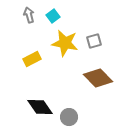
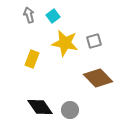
yellow rectangle: rotated 42 degrees counterclockwise
gray circle: moved 1 px right, 7 px up
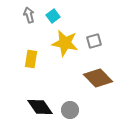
yellow rectangle: moved 1 px left; rotated 12 degrees counterclockwise
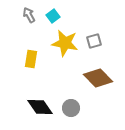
gray arrow: rotated 14 degrees counterclockwise
gray circle: moved 1 px right, 2 px up
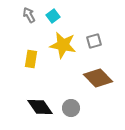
yellow star: moved 2 px left, 2 px down
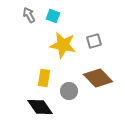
cyan square: rotated 32 degrees counterclockwise
yellow rectangle: moved 13 px right, 19 px down
gray circle: moved 2 px left, 17 px up
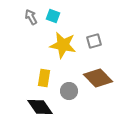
gray arrow: moved 2 px right, 2 px down
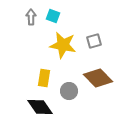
gray arrow: rotated 28 degrees clockwise
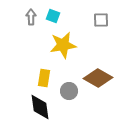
gray square: moved 7 px right, 21 px up; rotated 14 degrees clockwise
yellow star: rotated 20 degrees counterclockwise
brown diamond: rotated 16 degrees counterclockwise
black diamond: rotated 28 degrees clockwise
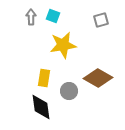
gray square: rotated 14 degrees counterclockwise
black diamond: moved 1 px right
